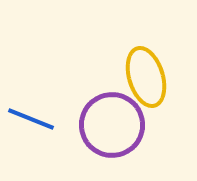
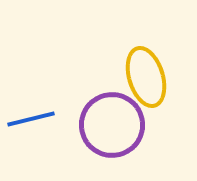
blue line: rotated 36 degrees counterclockwise
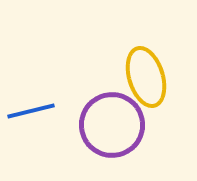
blue line: moved 8 px up
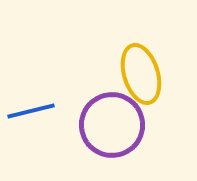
yellow ellipse: moved 5 px left, 3 px up
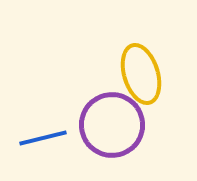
blue line: moved 12 px right, 27 px down
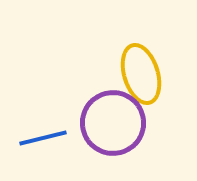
purple circle: moved 1 px right, 2 px up
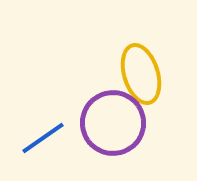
blue line: rotated 21 degrees counterclockwise
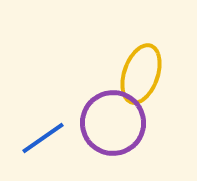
yellow ellipse: rotated 36 degrees clockwise
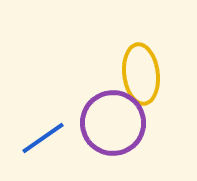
yellow ellipse: rotated 26 degrees counterclockwise
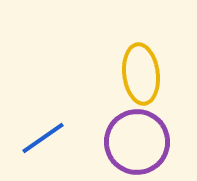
purple circle: moved 24 px right, 19 px down
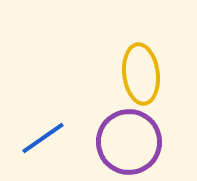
purple circle: moved 8 px left
